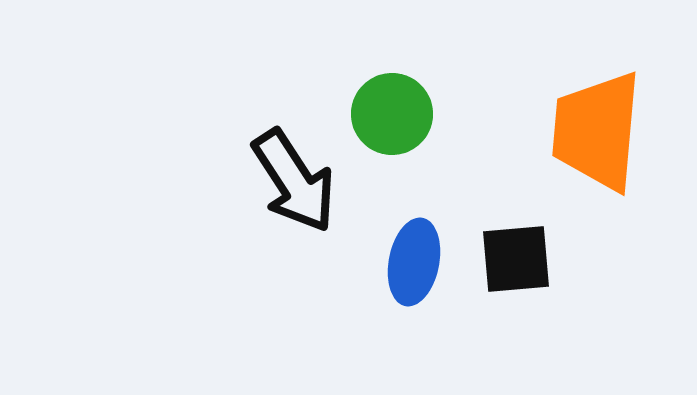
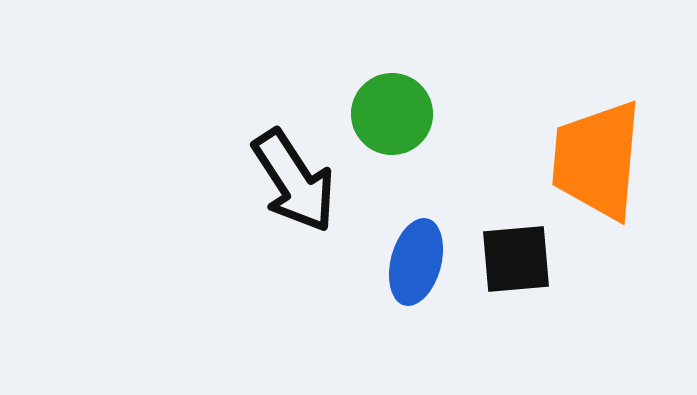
orange trapezoid: moved 29 px down
blue ellipse: moved 2 px right; rotated 4 degrees clockwise
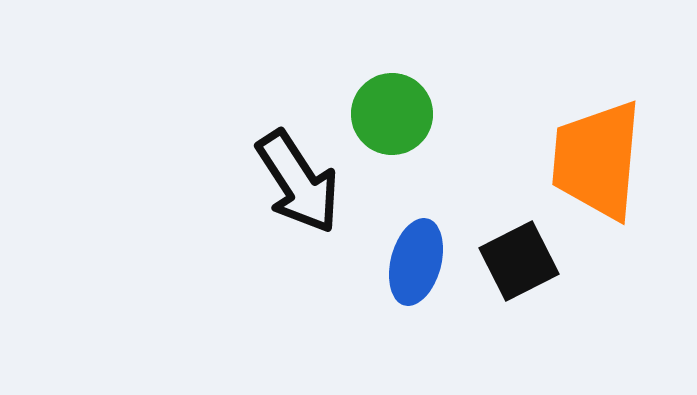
black arrow: moved 4 px right, 1 px down
black square: moved 3 px right, 2 px down; rotated 22 degrees counterclockwise
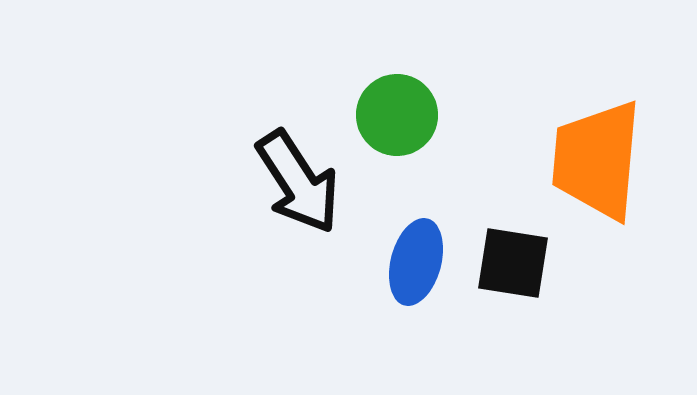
green circle: moved 5 px right, 1 px down
black square: moved 6 px left, 2 px down; rotated 36 degrees clockwise
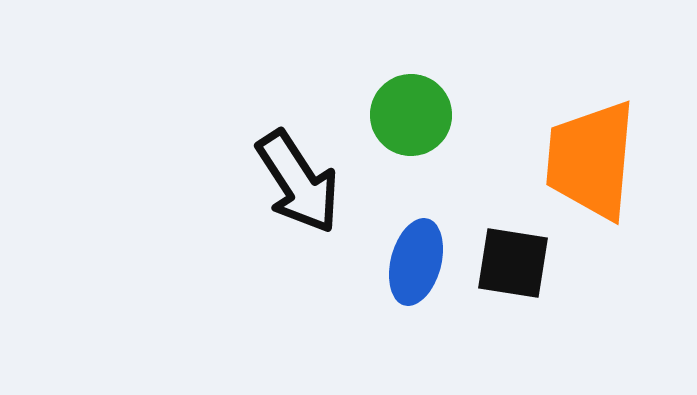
green circle: moved 14 px right
orange trapezoid: moved 6 px left
